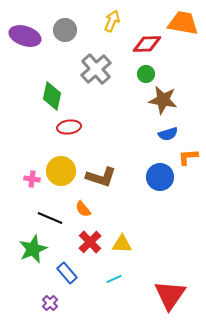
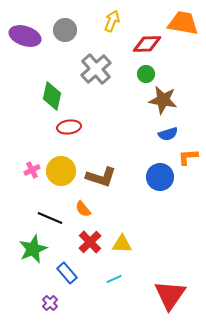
pink cross: moved 9 px up; rotated 35 degrees counterclockwise
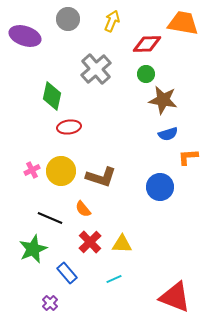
gray circle: moved 3 px right, 11 px up
blue circle: moved 10 px down
red triangle: moved 5 px right, 2 px down; rotated 44 degrees counterclockwise
